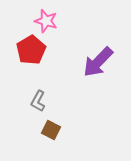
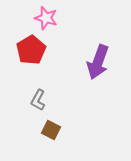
pink star: moved 3 px up
purple arrow: rotated 24 degrees counterclockwise
gray L-shape: moved 1 px up
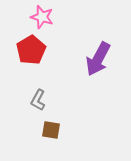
pink star: moved 4 px left, 1 px up
purple arrow: moved 3 px up; rotated 8 degrees clockwise
brown square: rotated 18 degrees counterclockwise
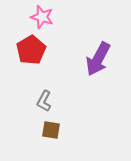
gray L-shape: moved 6 px right, 1 px down
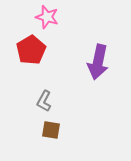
pink star: moved 5 px right
purple arrow: moved 3 px down; rotated 16 degrees counterclockwise
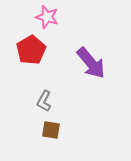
purple arrow: moved 7 px left, 1 px down; rotated 52 degrees counterclockwise
